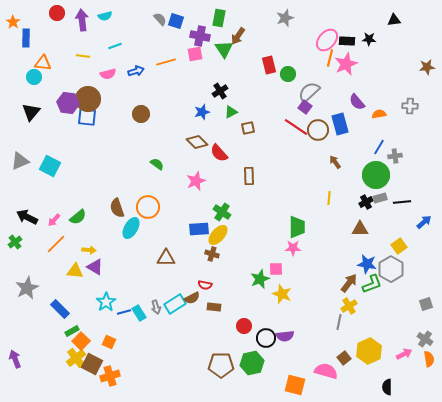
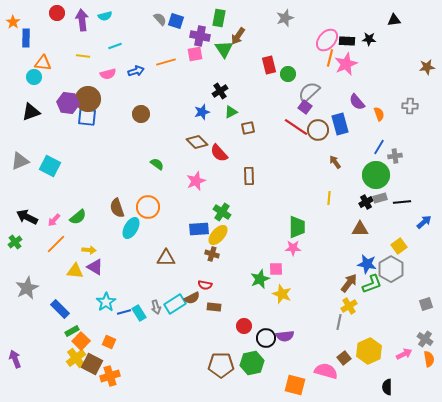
black triangle at (31, 112): rotated 30 degrees clockwise
orange semicircle at (379, 114): rotated 80 degrees clockwise
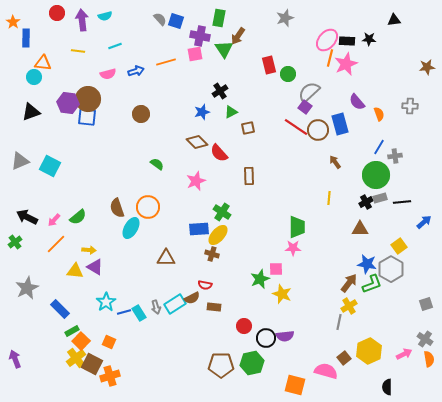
yellow line at (83, 56): moved 5 px left, 5 px up
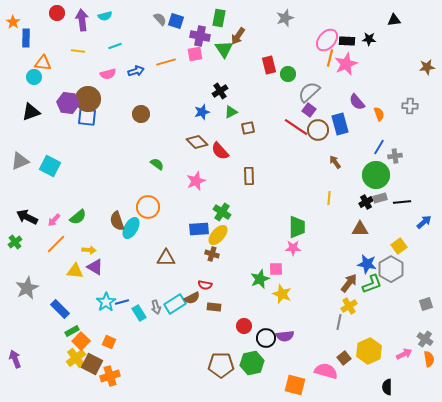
purple square at (305, 107): moved 4 px right, 3 px down
red semicircle at (219, 153): moved 1 px right, 2 px up
brown semicircle at (117, 208): moved 13 px down
blue line at (124, 312): moved 2 px left, 10 px up
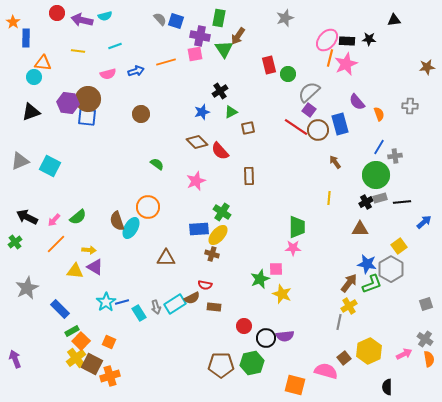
purple arrow at (82, 20): rotated 70 degrees counterclockwise
